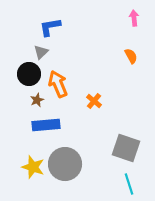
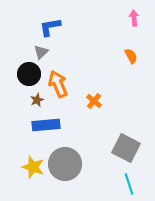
gray square: rotated 8 degrees clockwise
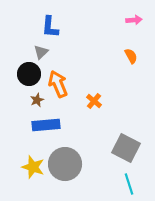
pink arrow: moved 2 px down; rotated 91 degrees clockwise
blue L-shape: rotated 75 degrees counterclockwise
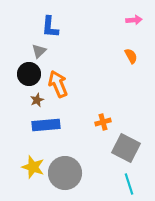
gray triangle: moved 2 px left, 1 px up
orange cross: moved 9 px right, 21 px down; rotated 35 degrees clockwise
gray circle: moved 9 px down
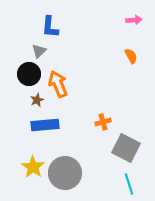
blue rectangle: moved 1 px left
yellow star: rotated 15 degrees clockwise
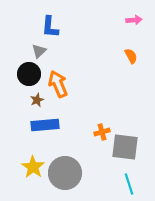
orange cross: moved 1 px left, 10 px down
gray square: moved 1 px left, 1 px up; rotated 20 degrees counterclockwise
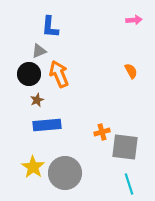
gray triangle: rotated 21 degrees clockwise
orange semicircle: moved 15 px down
orange arrow: moved 1 px right, 10 px up
blue rectangle: moved 2 px right
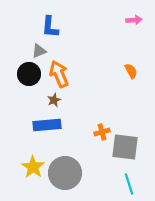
brown star: moved 17 px right
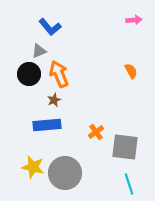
blue L-shape: rotated 45 degrees counterclockwise
orange cross: moved 6 px left; rotated 21 degrees counterclockwise
yellow star: rotated 20 degrees counterclockwise
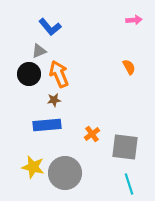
orange semicircle: moved 2 px left, 4 px up
brown star: rotated 16 degrees clockwise
orange cross: moved 4 px left, 2 px down
